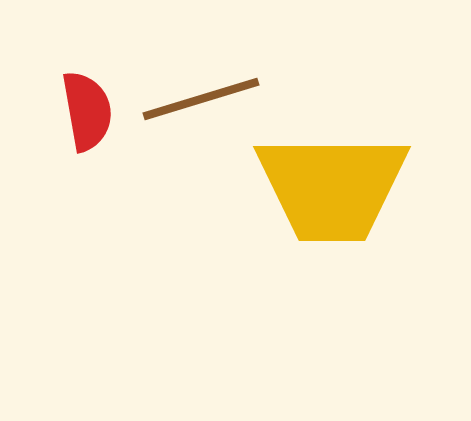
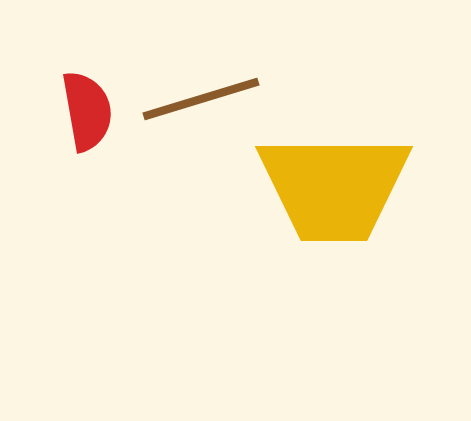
yellow trapezoid: moved 2 px right
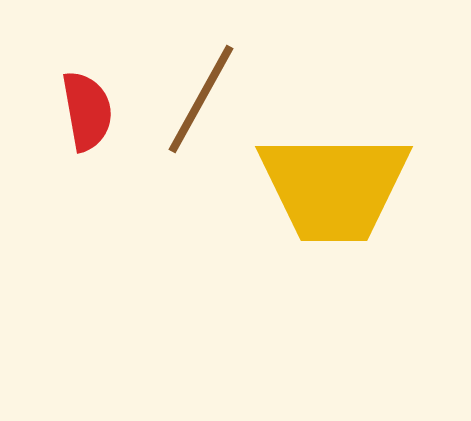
brown line: rotated 44 degrees counterclockwise
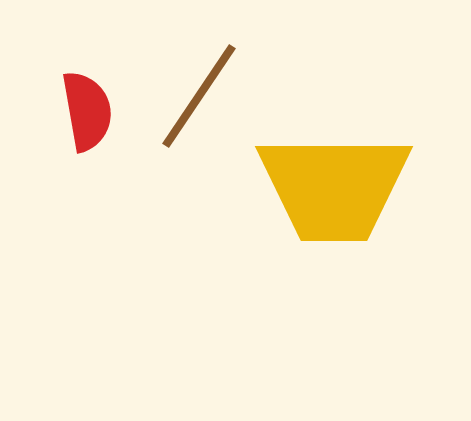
brown line: moved 2 px left, 3 px up; rotated 5 degrees clockwise
